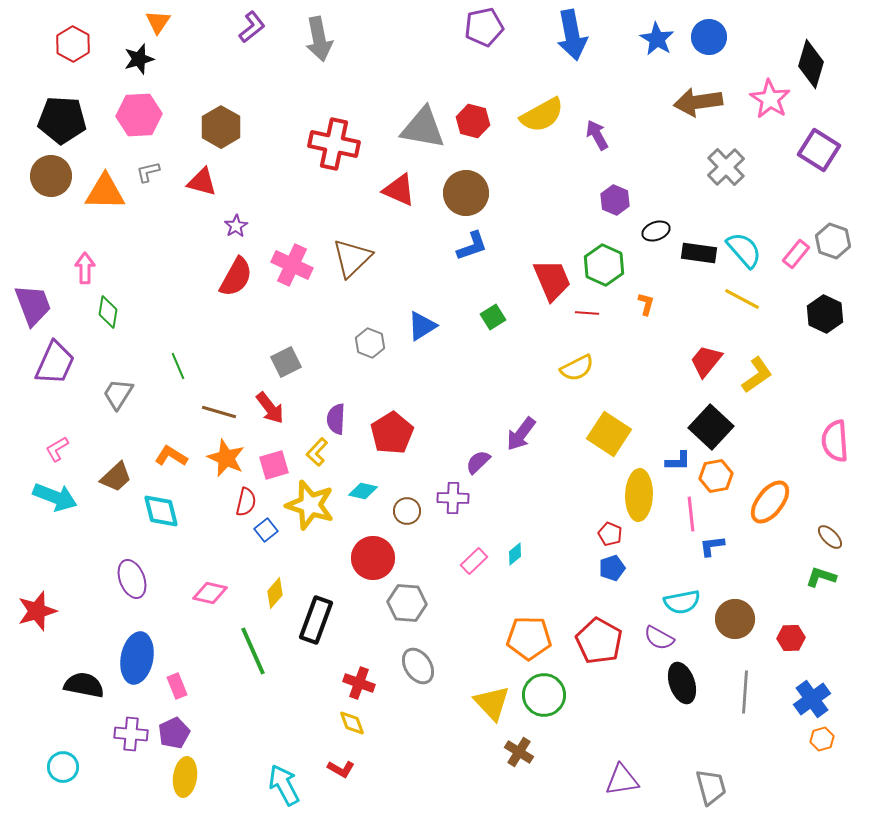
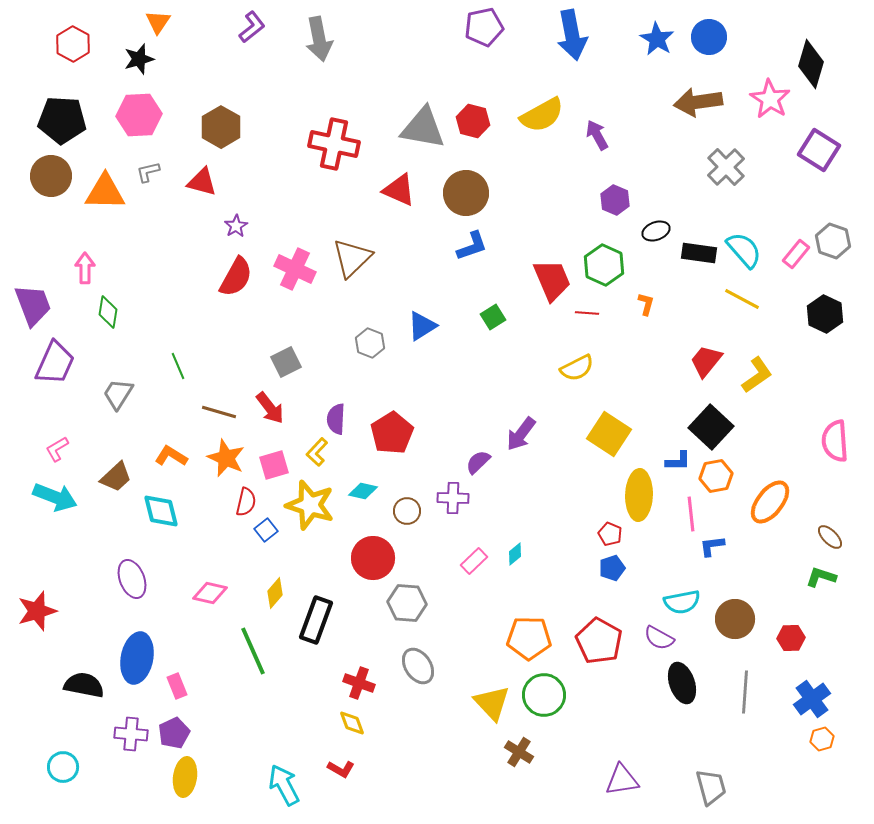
pink cross at (292, 265): moved 3 px right, 4 px down
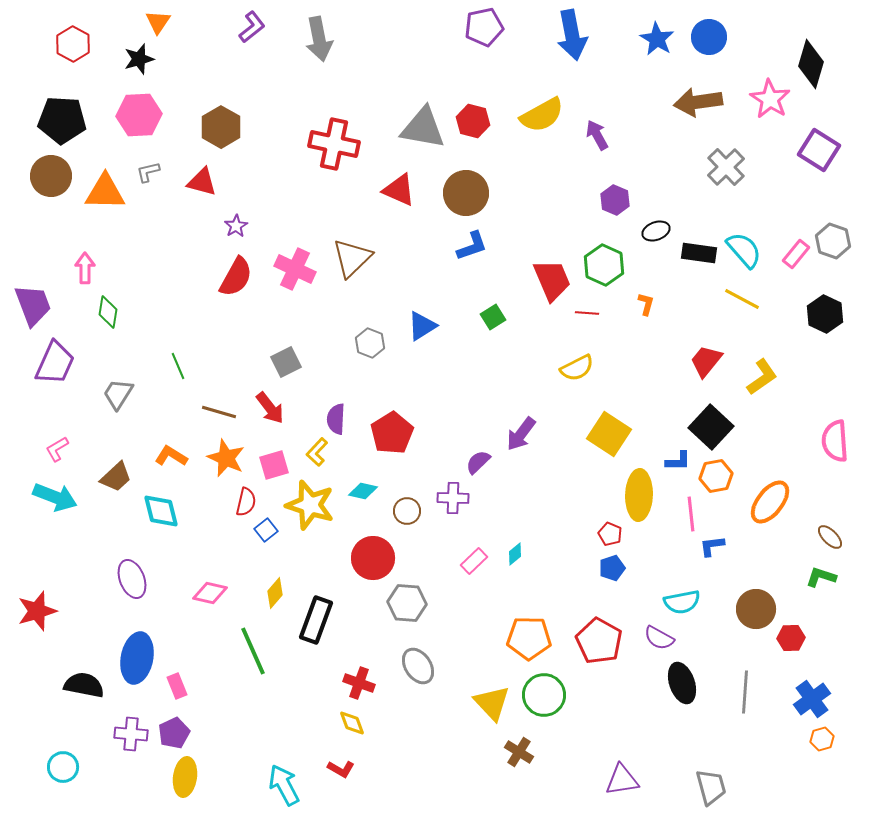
yellow L-shape at (757, 375): moved 5 px right, 2 px down
brown circle at (735, 619): moved 21 px right, 10 px up
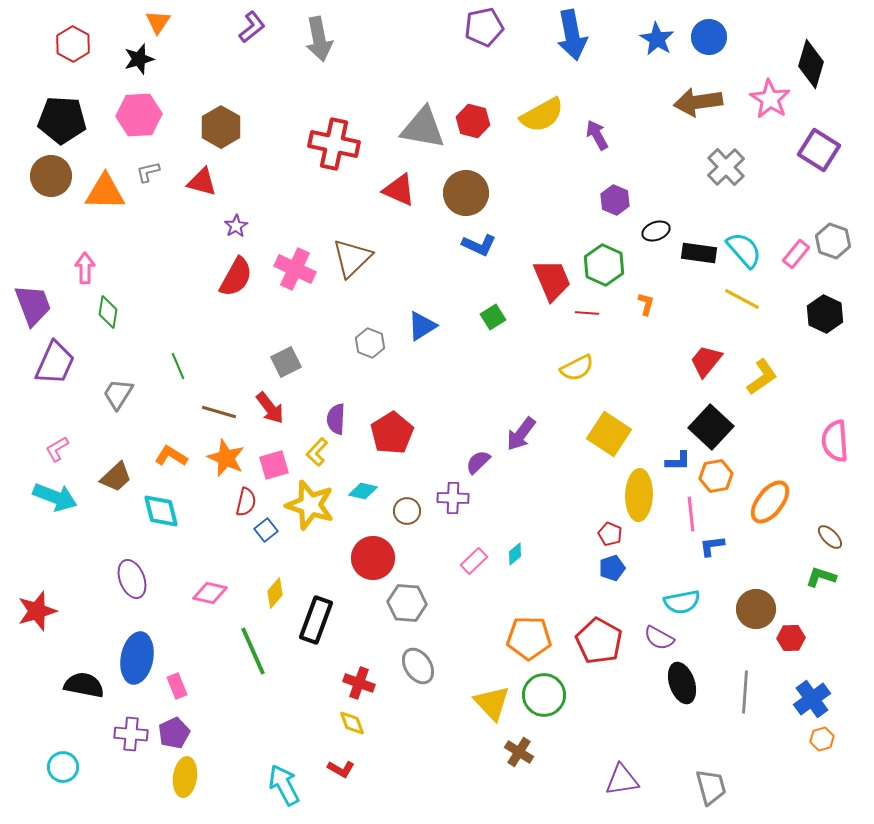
blue L-shape at (472, 246): moved 7 px right, 1 px up; rotated 44 degrees clockwise
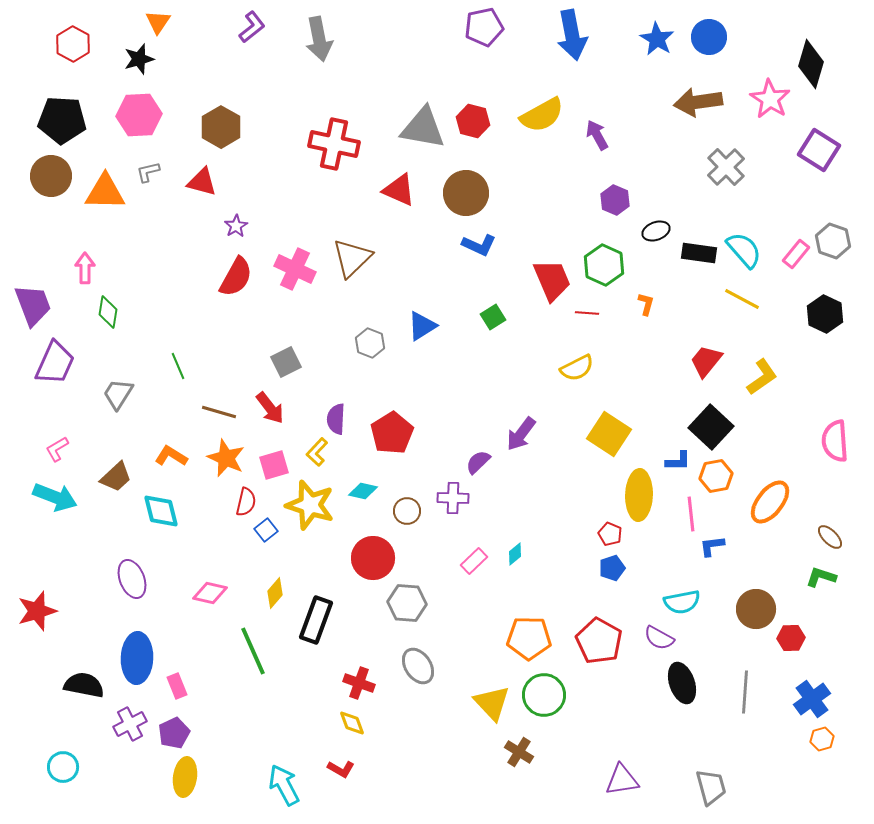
blue ellipse at (137, 658): rotated 9 degrees counterclockwise
purple cross at (131, 734): moved 1 px left, 10 px up; rotated 32 degrees counterclockwise
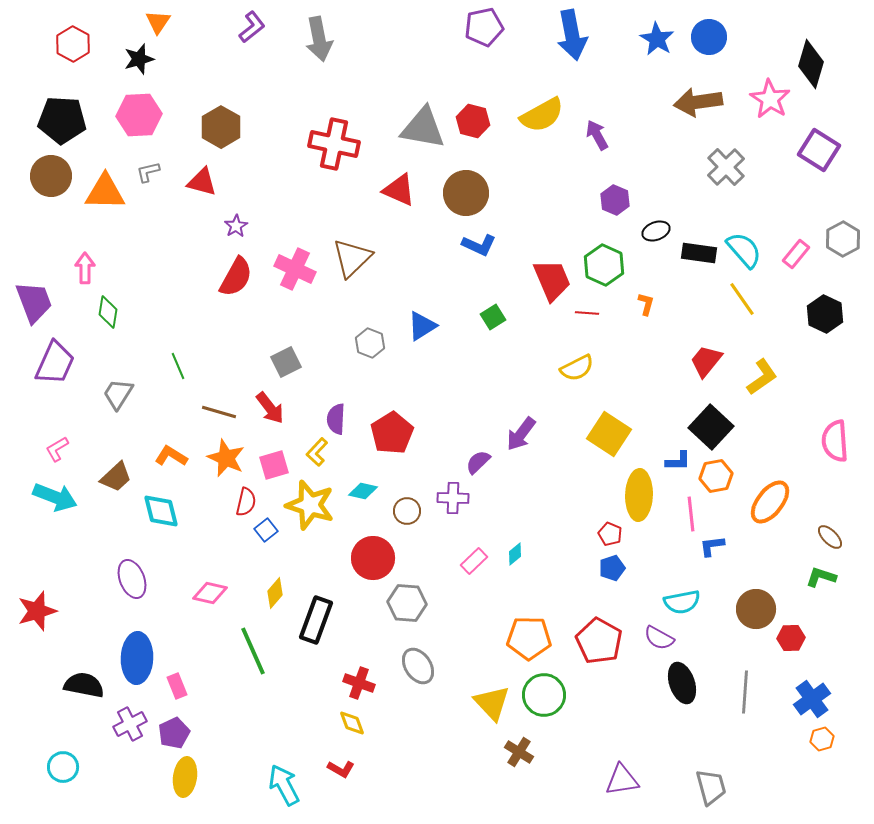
gray hexagon at (833, 241): moved 10 px right, 2 px up; rotated 12 degrees clockwise
yellow line at (742, 299): rotated 27 degrees clockwise
purple trapezoid at (33, 305): moved 1 px right, 3 px up
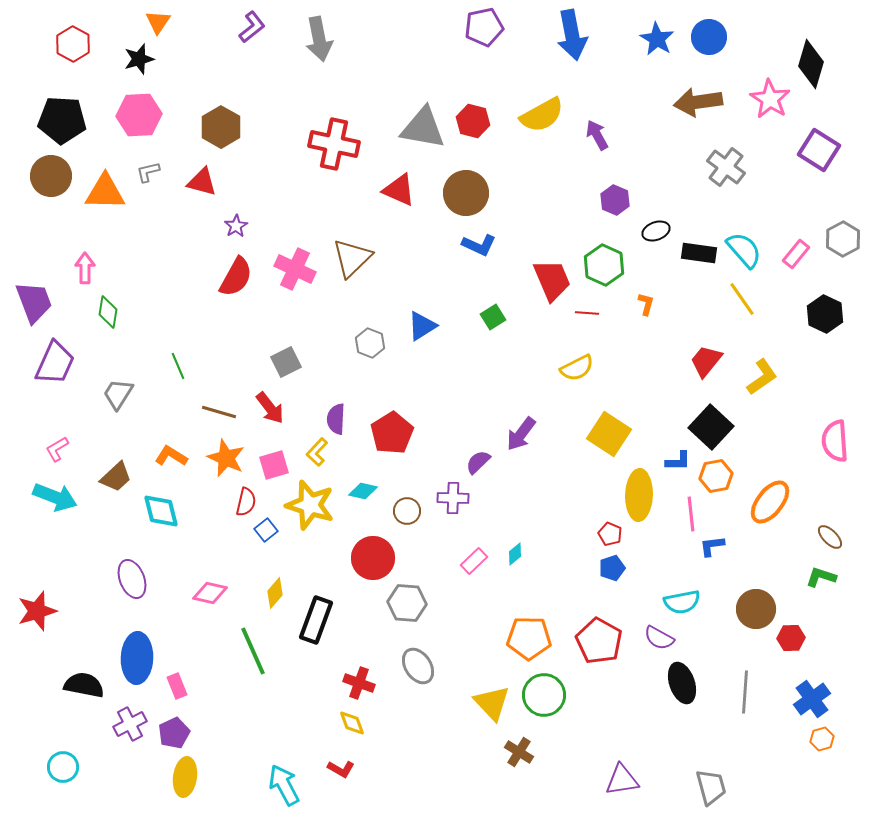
gray cross at (726, 167): rotated 9 degrees counterclockwise
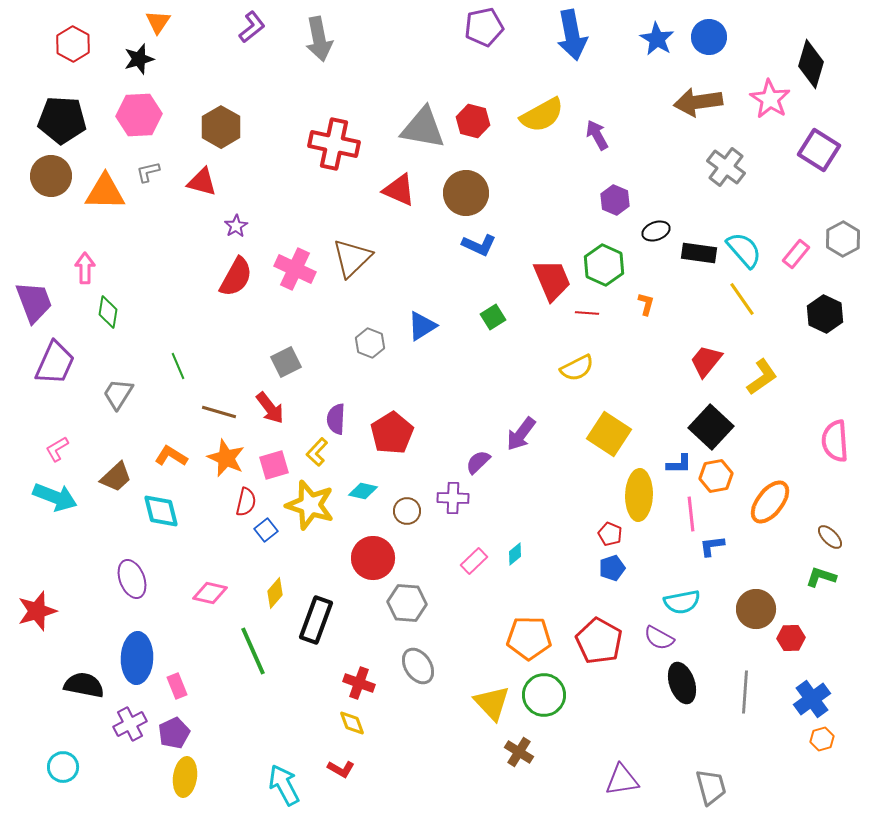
blue L-shape at (678, 461): moved 1 px right, 3 px down
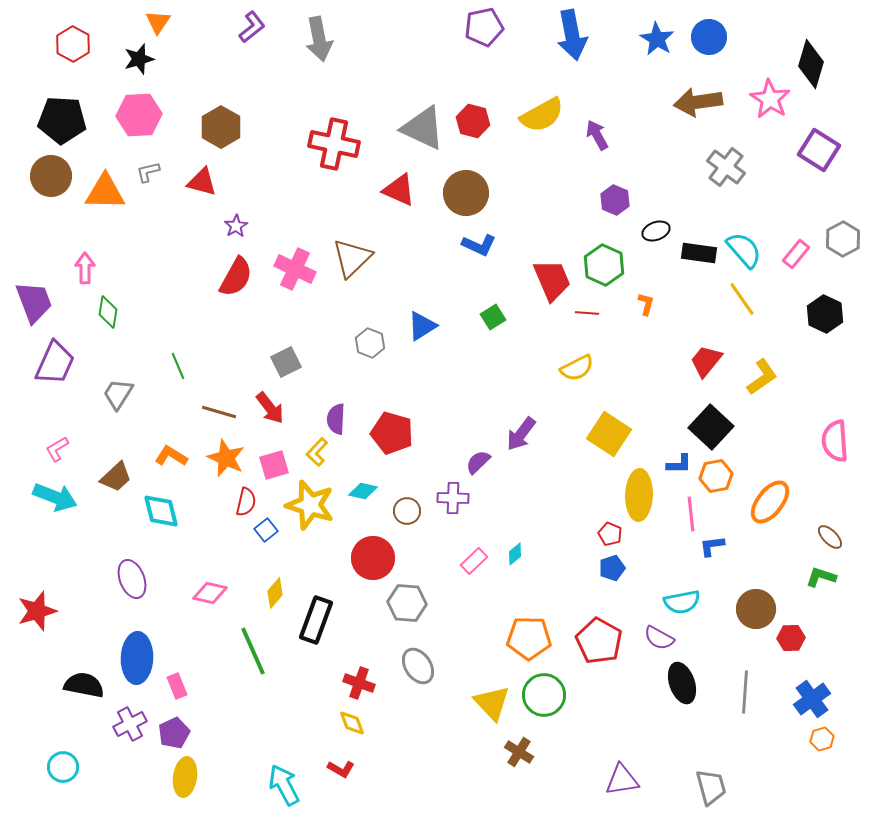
gray triangle at (423, 128): rotated 15 degrees clockwise
red pentagon at (392, 433): rotated 24 degrees counterclockwise
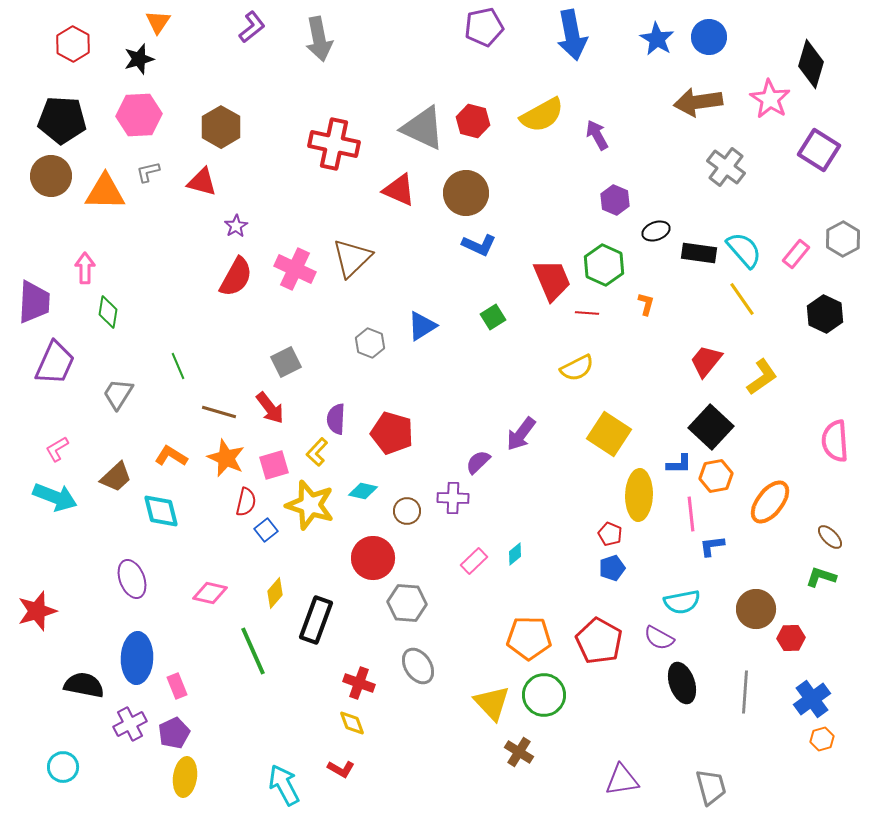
purple trapezoid at (34, 302): rotated 24 degrees clockwise
